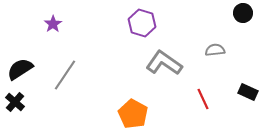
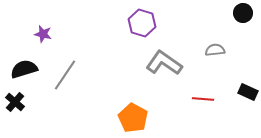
purple star: moved 10 px left, 10 px down; rotated 24 degrees counterclockwise
black semicircle: moved 4 px right; rotated 16 degrees clockwise
red line: rotated 60 degrees counterclockwise
orange pentagon: moved 4 px down
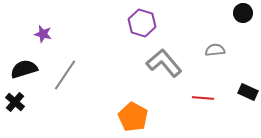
gray L-shape: rotated 15 degrees clockwise
red line: moved 1 px up
orange pentagon: moved 1 px up
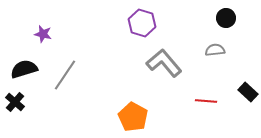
black circle: moved 17 px left, 5 px down
black rectangle: rotated 18 degrees clockwise
red line: moved 3 px right, 3 px down
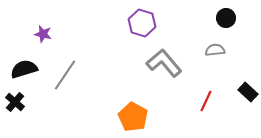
red line: rotated 70 degrees counterclockwise
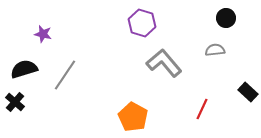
red line: moved 4 px left, 8 px down
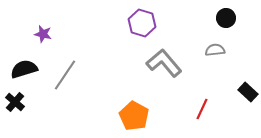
orange pentagon: moved 1 px right, 1 px up
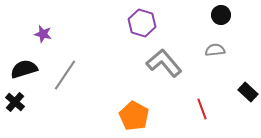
black circle: moved 5 px left, 3 px up
red line: rotated 45 degrees counterclockwise
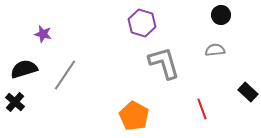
gray L-shape: rotated 24 degrees clockwise
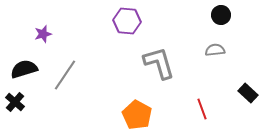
purple hexagon: moved 15 px left, 2 px up; rotated 12 degrees counterclockwise
purple star: rotated 30 degrees counterclockwise
gray L-shape: moved 5 px left
black rectangle: moved 1 px down
orange pentagon: moved 3 px right, 1 px up
